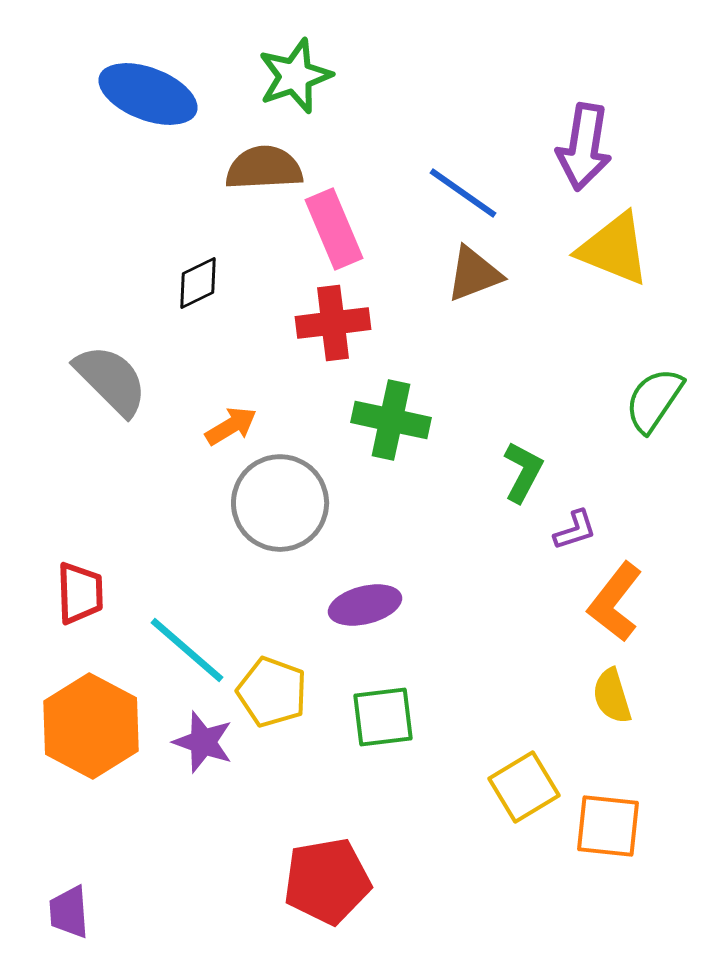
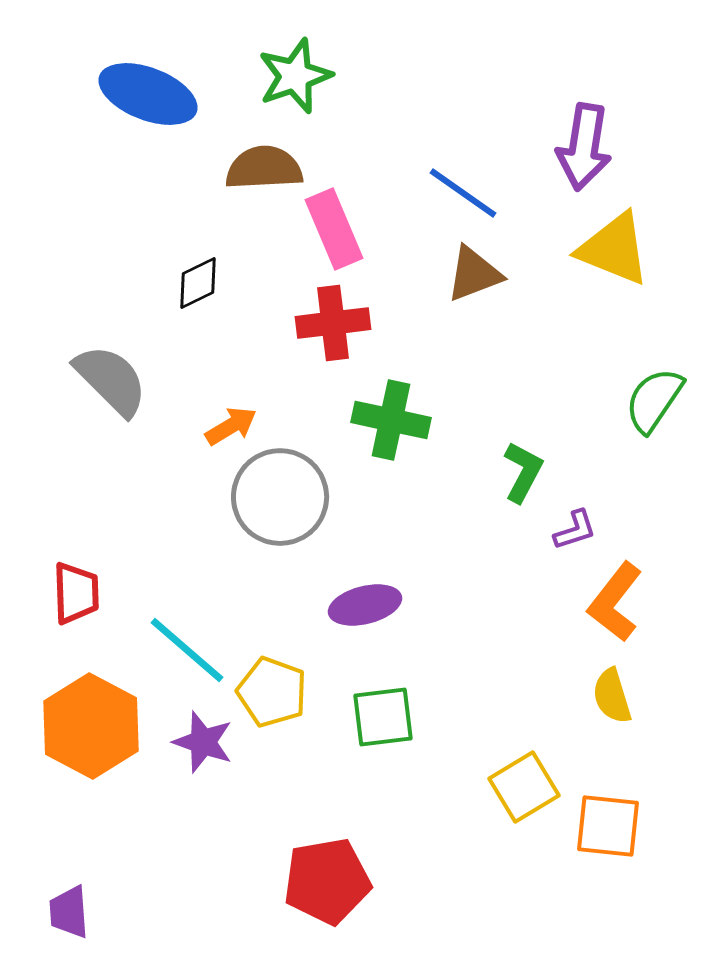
gray circle: moved 6 px up
red trapezoid: moved 4 px left
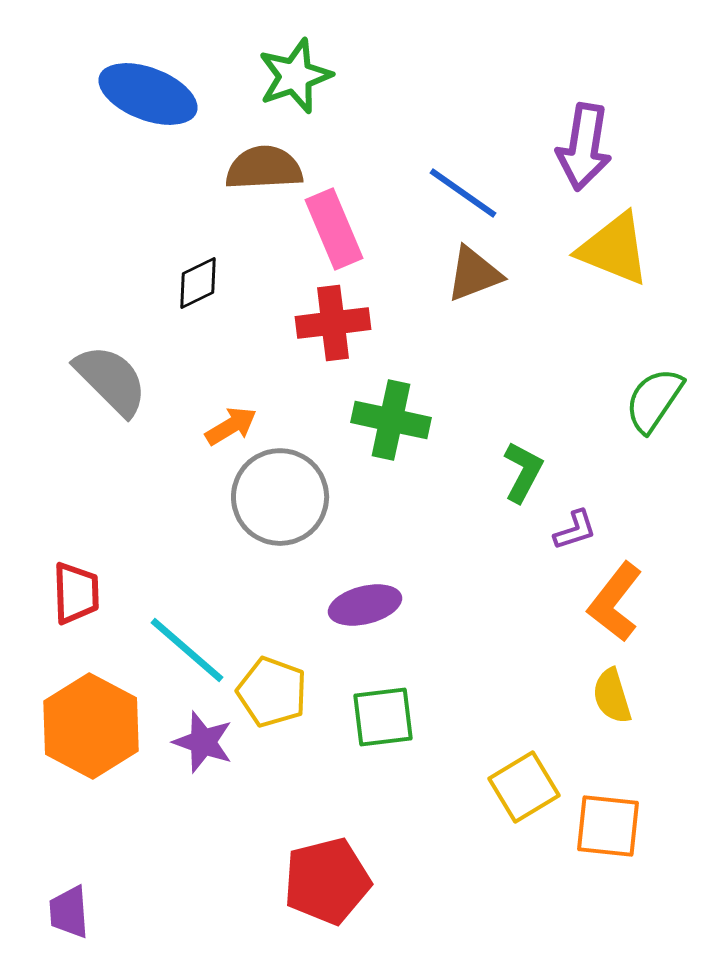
red pentagon: rotated 4 degrees counterclockwise
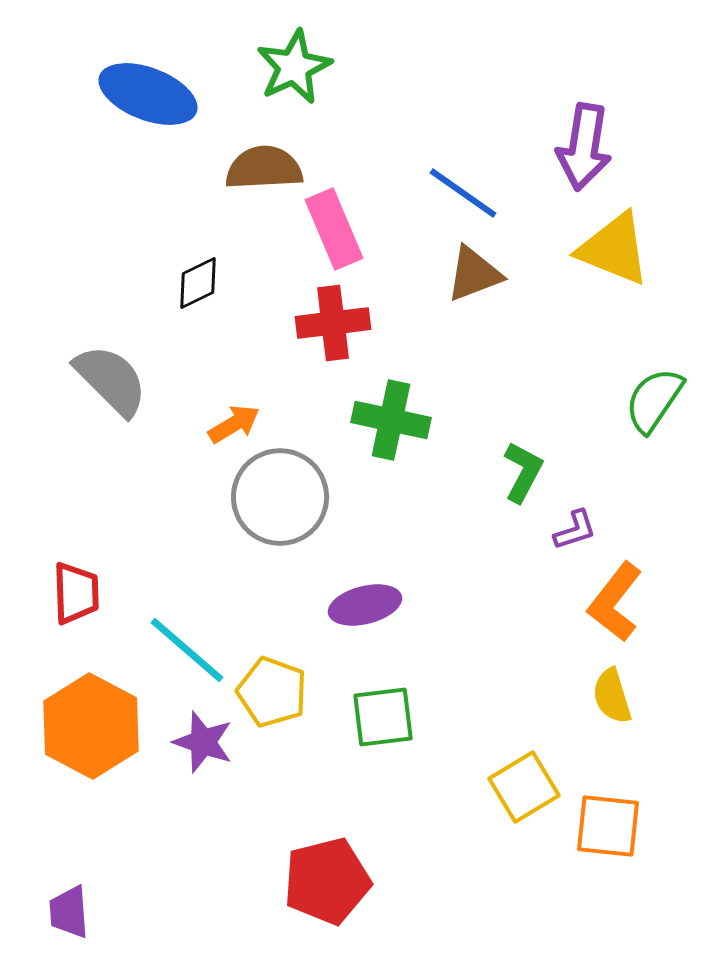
green star: moved 1 px left, 9 px up; rotated 6 degrees counterclockwise
orange arrow: moved 3 px right, 2 px up
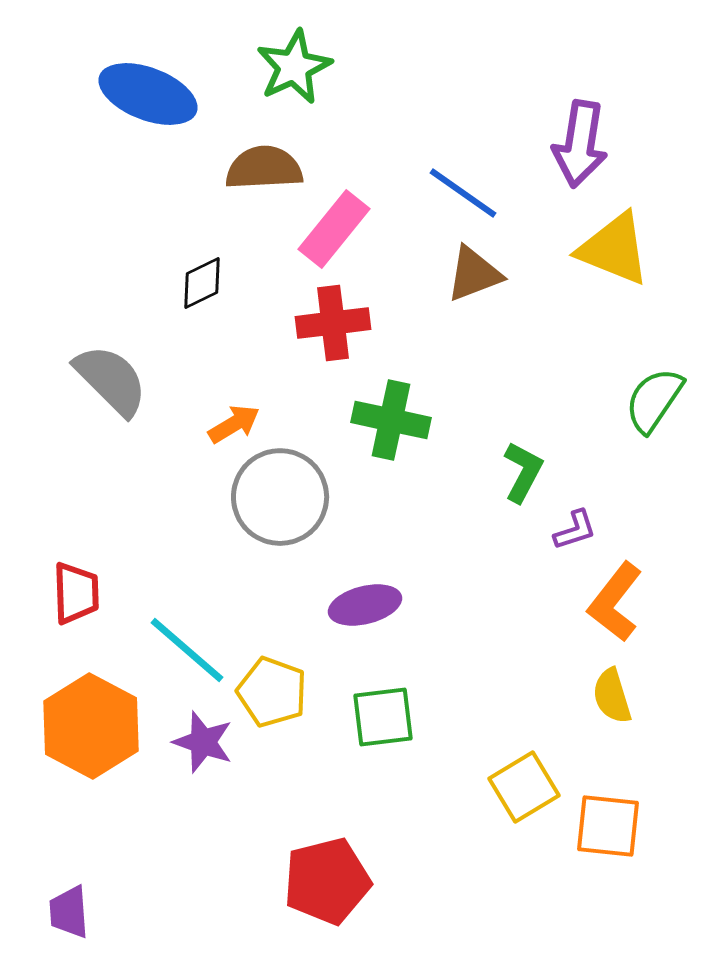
purple arrow: moved 4 px left, 3 px up
pink rectangle: rotated 62 degrees clockwise
black diamond: moved 4 px right
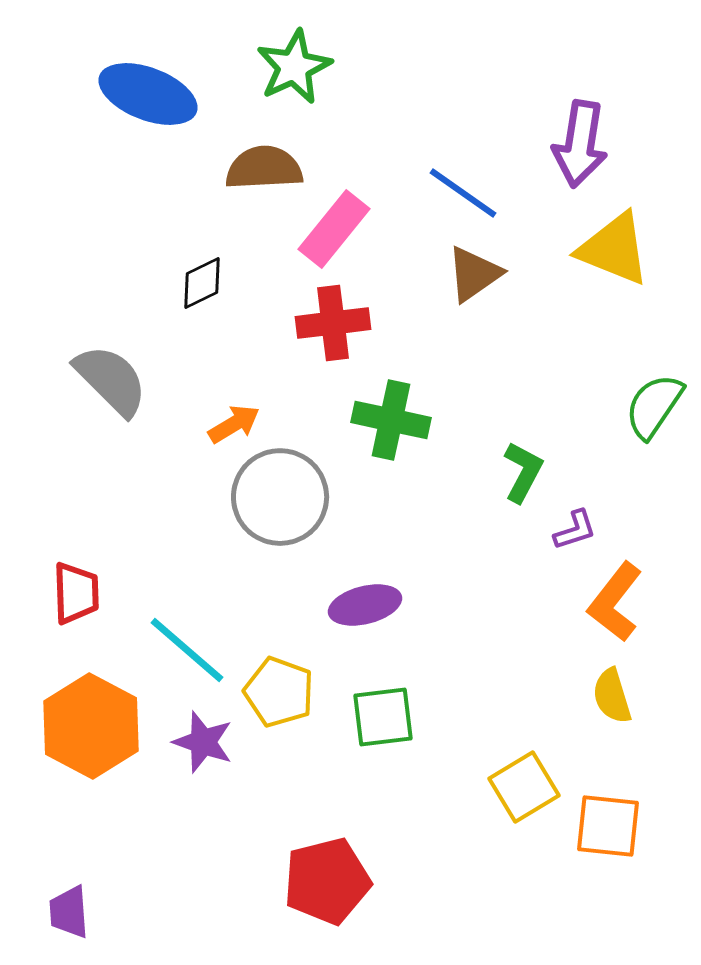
brown triangle: rotated 14 degrees counterclockwise
green semicircle: moved 6 px down
yellow pentagon: moved 7 px right
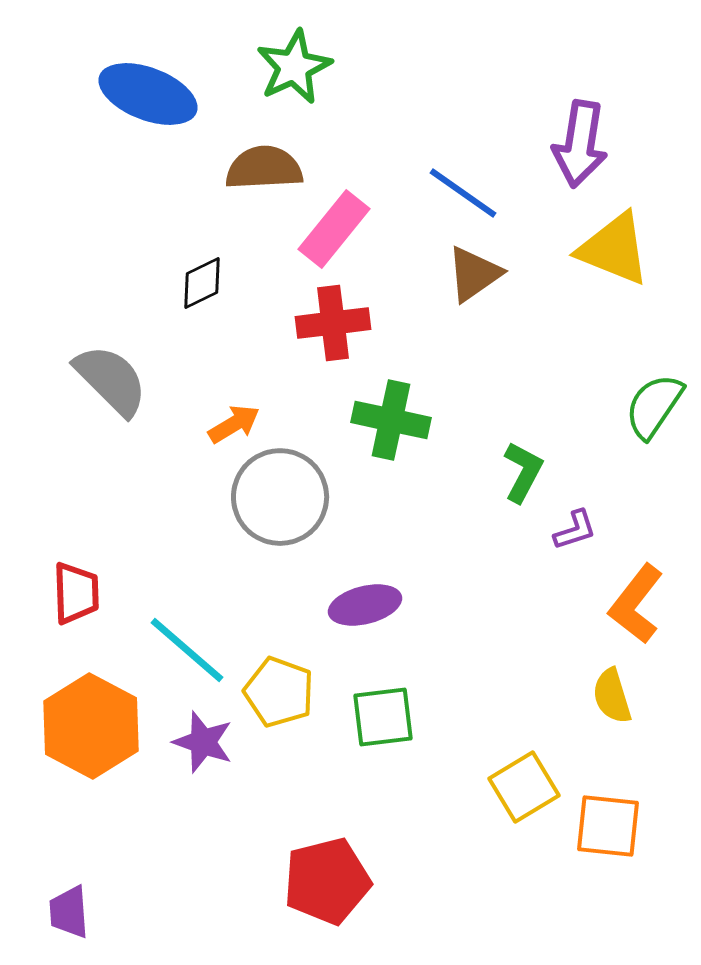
orange L-shape: moved 21 px right, 2 px down
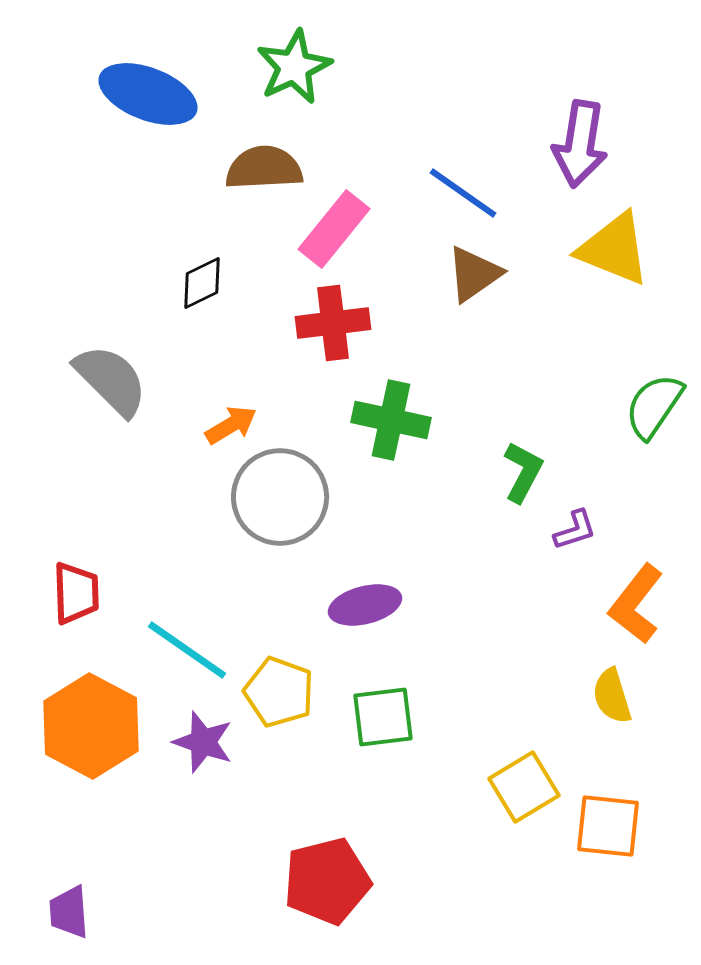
orange arrow: moved 3 px left, 1 px down
cyan line: rotated 6 degrees counterclockwise
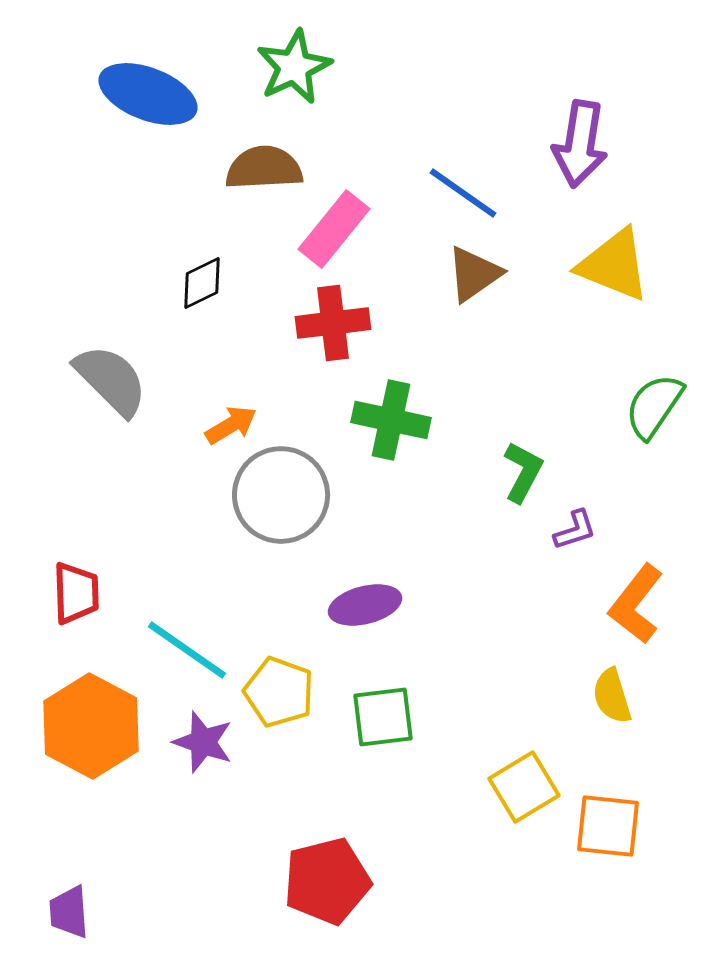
yellow triangle: moved 16 px down
gray circle: moved 1 px right, 2 px up
